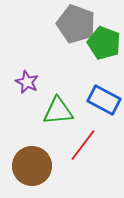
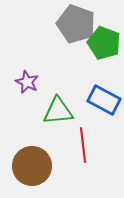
red line: rotated 44 degrees counterclockwise
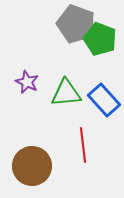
green pentagon: moved 4 px left, 4 px up
blue rectangle: rotated 20 degrees clockwise
green triangle: moved 8 px right, 18 px up
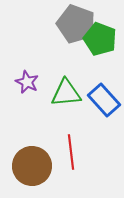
red line: moved 12 px left, 7 px down
